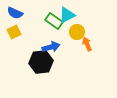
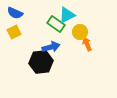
green rectangle: moved 2 px right, 3 px down
yellow circle: moved 3 px right
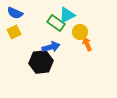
green rectangle: moved 1 px up
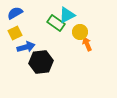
blue semicircle: rotated 126 degrees clockwise
yellow square: moved 1 px right, 1 px down
blue arrow: moved 25 px left
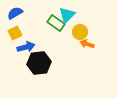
cyan triangle: rotated 18 degrees counterclockwise
orange arrow: rotated 48 degrees counterclockwise
black hexagon: moved 2 px left, 1 px down
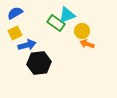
cyan triangle: rotated 24 degrees clockwise
yellow circle: moved 2 px right, 1 px up
blue arrow: moved 1 px right, 2 px up
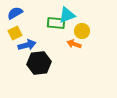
green rectangle: rotated 30 degrees counterclockwise
orange arrow: moved 13 px left
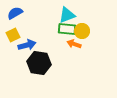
green rectangle: moved 11 px right, 6 px down
yellow square: moved 2 px left, 2 px down
black hexagon: rotated 15 degrees clockwise
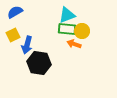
blue semicircle: moved 1 px up
blue arrow: rotated 120 degrees clockwise
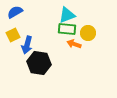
yellow circle: moved 6 px right, 2 px down
